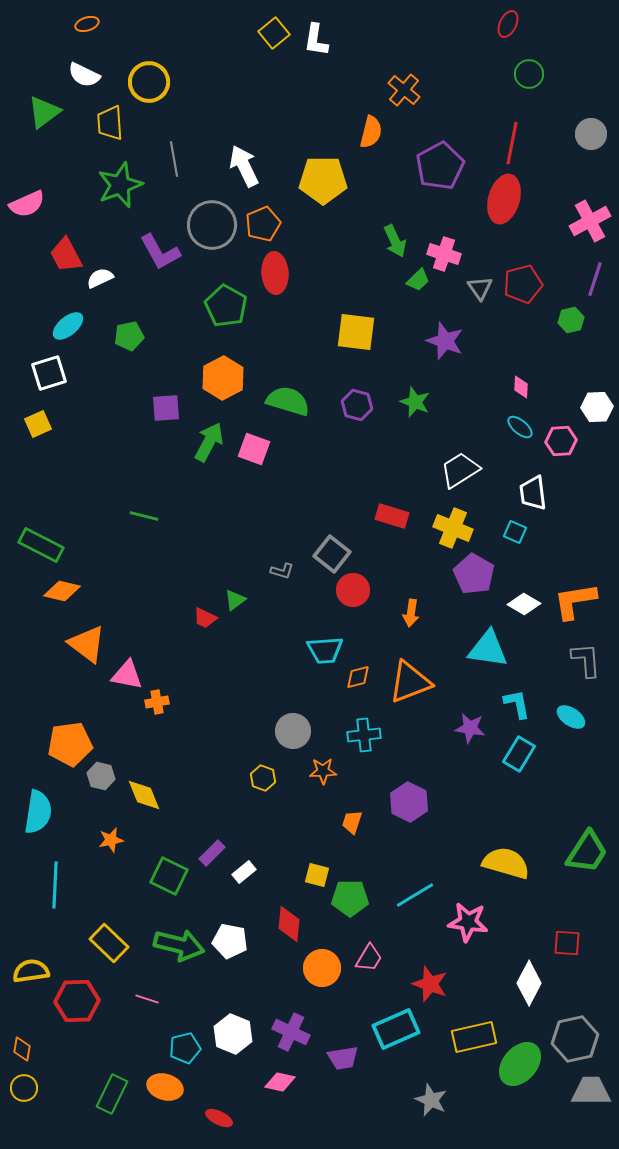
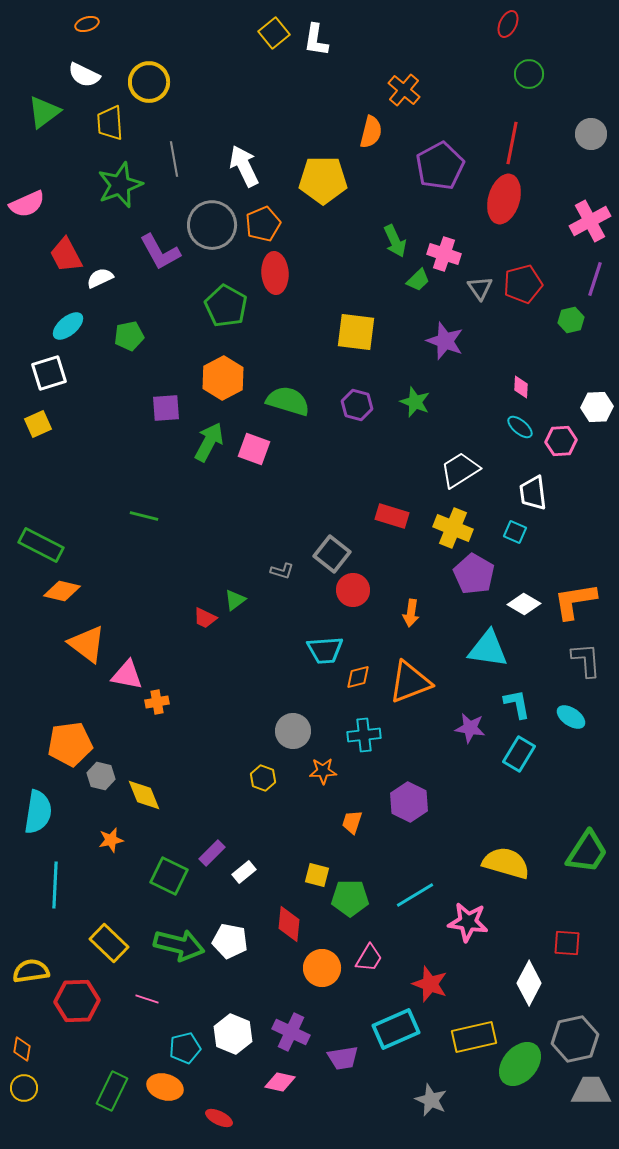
green rectangle at (112, 1094): moved 3 px up
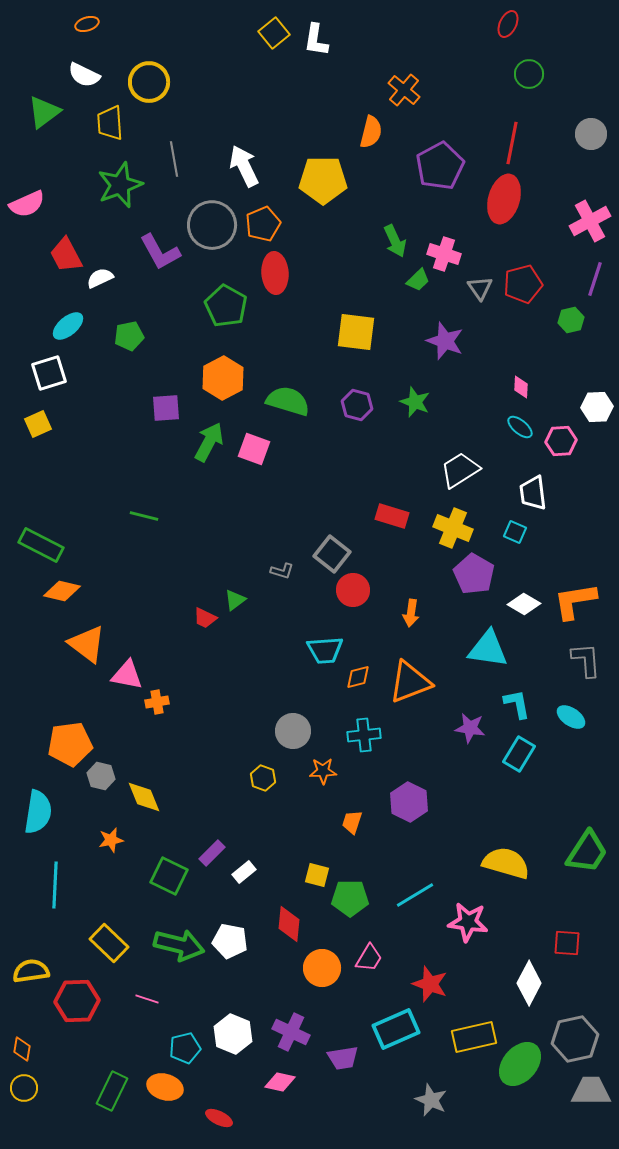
yellow diamond at (144, 795): moved 2 px down
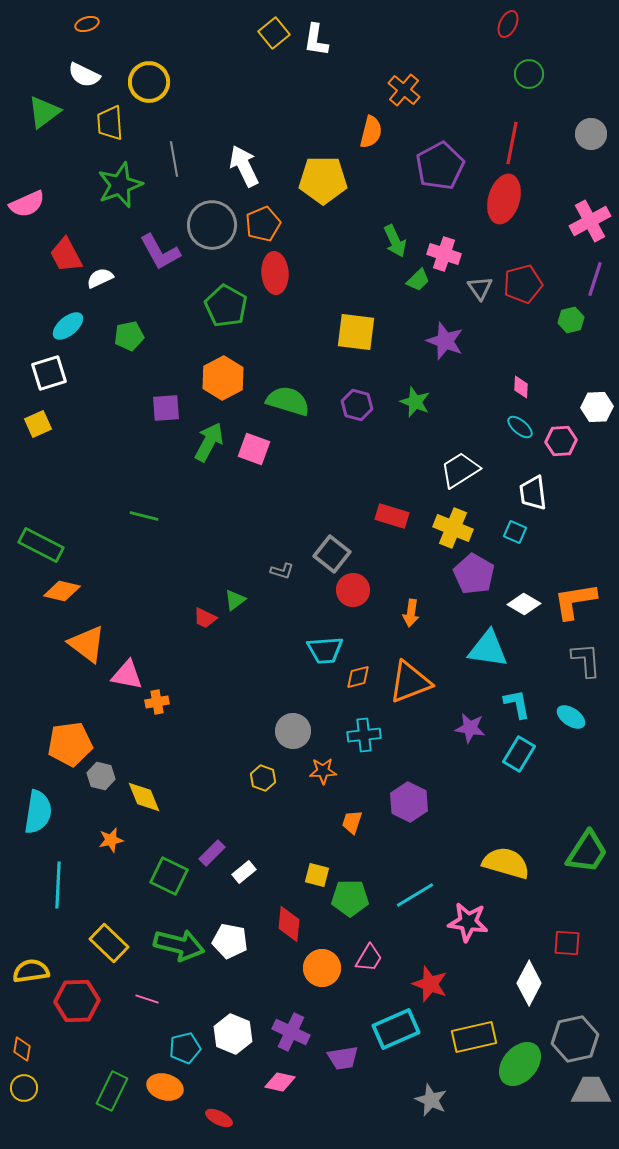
cyan line at (55, 885): moved 3 px right
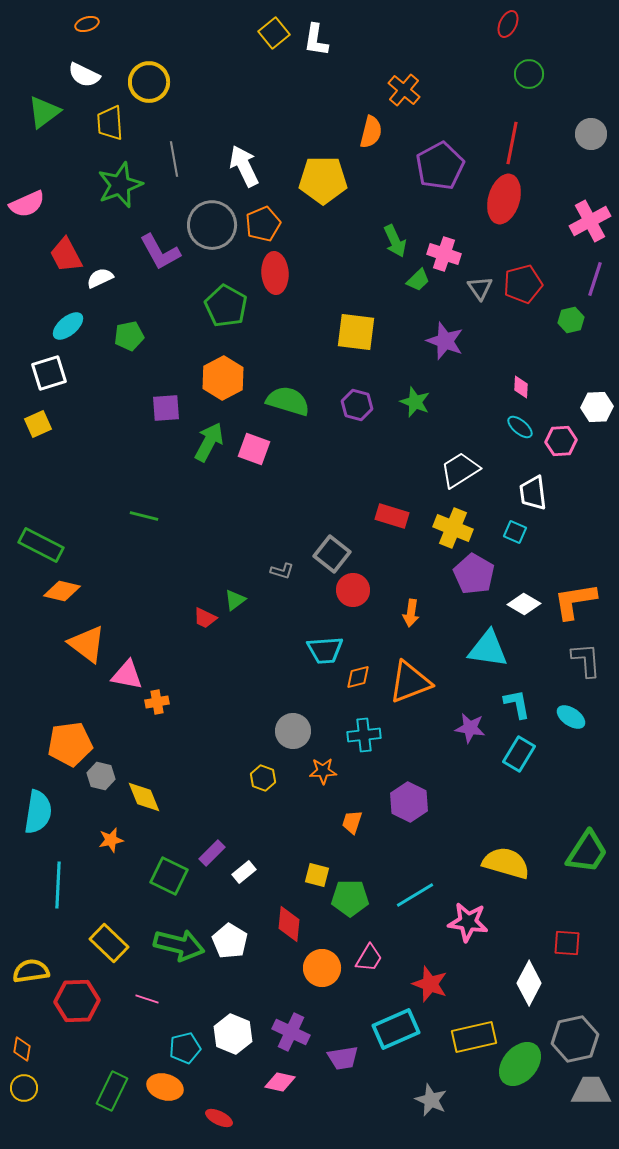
white pentagon at (230, 941): rotated 20 degrees clockwise
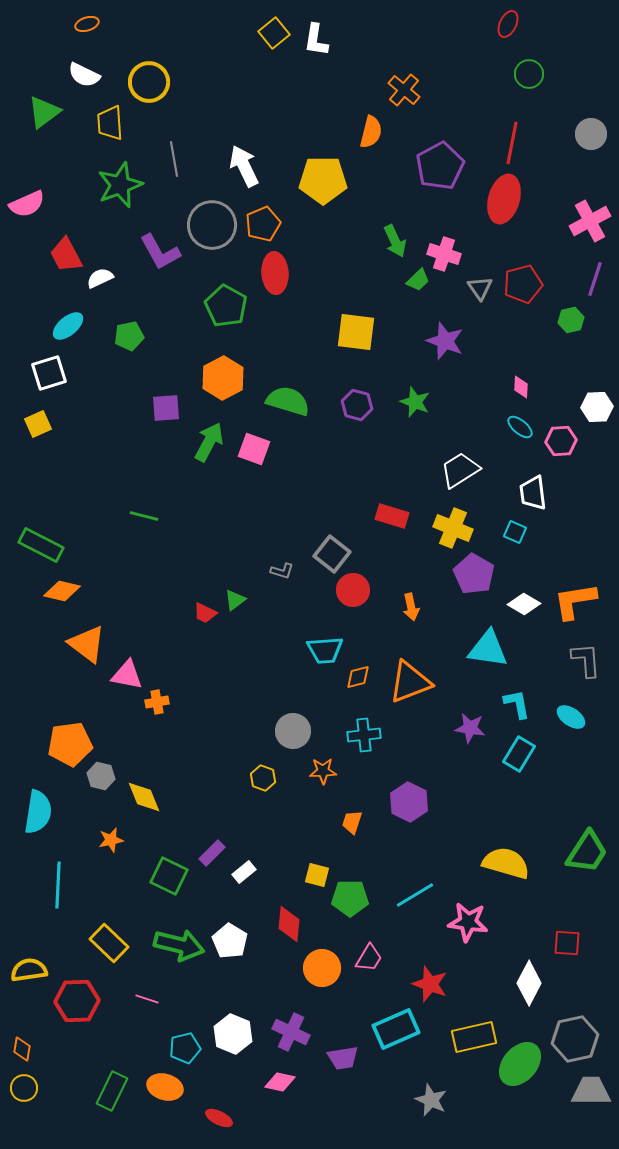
orange arrow at (411, 613): moved 6 px up; rotated 20 degrees counterclockwise
red trapezoid at (205, 618): moved 5 px up
yellow semicircle at (31, 971): moved 2 px left, 1 px up
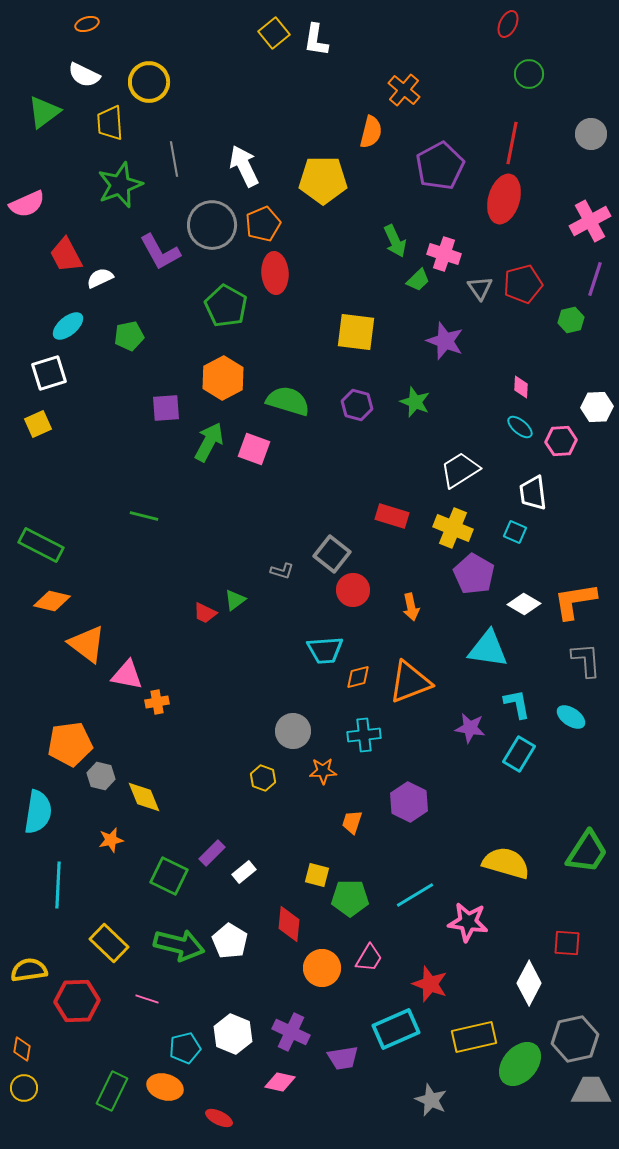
orange diamond at (62, 591): moved 10 px left, 10 px down
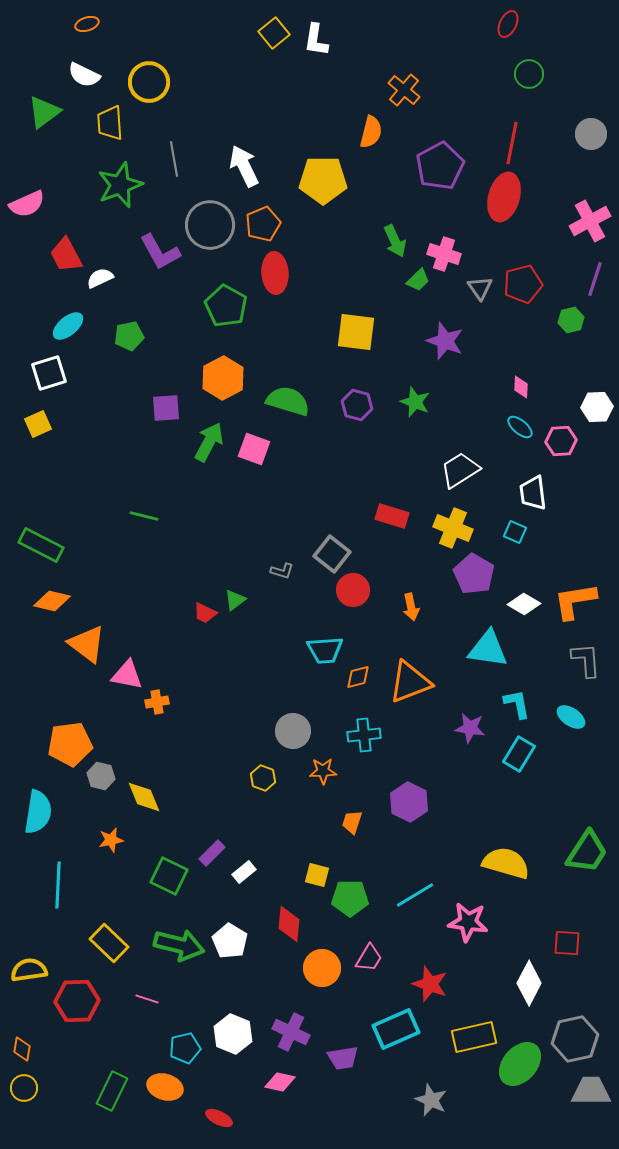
red ellipse at (504, 199): moved 2 px up
gray circle at (212, 225): moved 2 px left
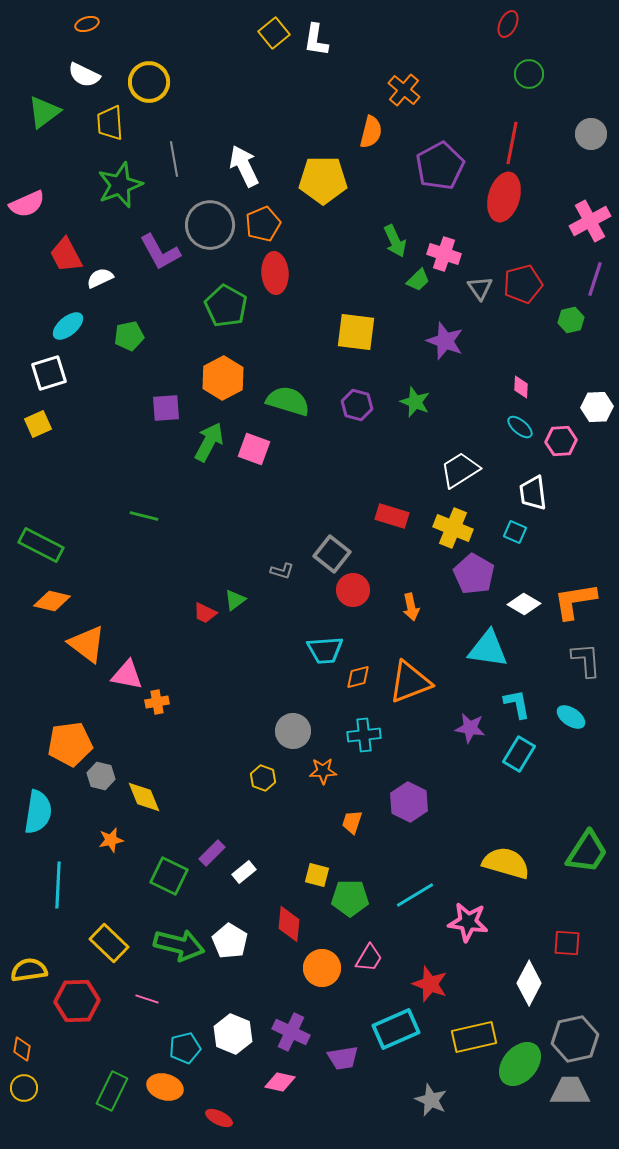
gray trapezoid at (591, 1091): moved 21 px left
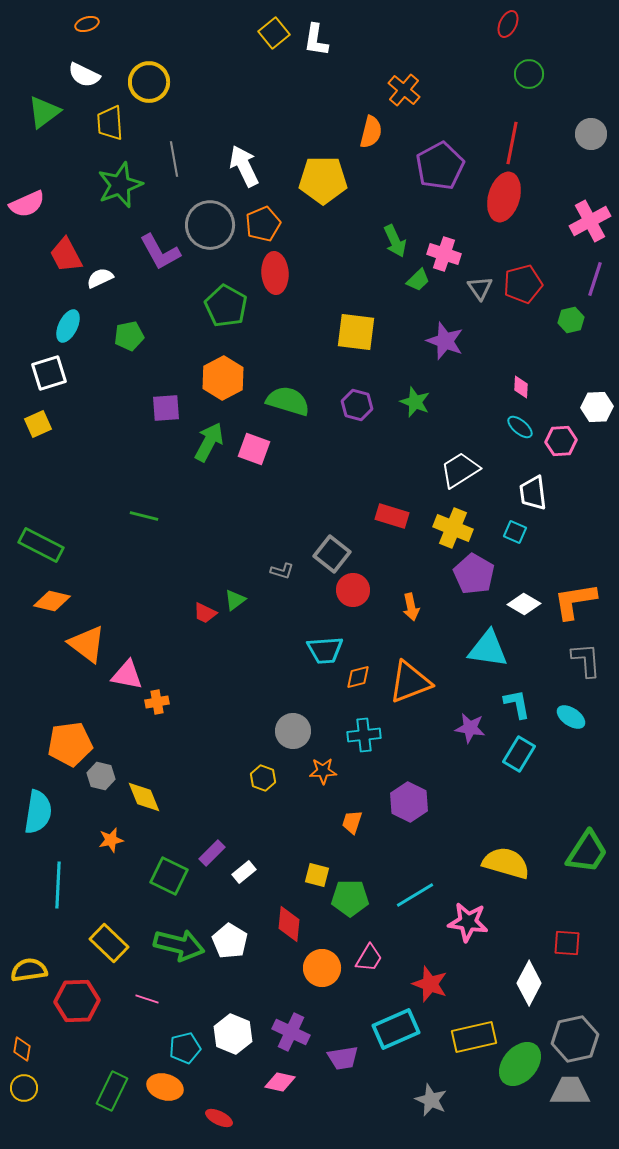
cyan ellipse at (68, 326): rotated 24 degrees counterclockwise
